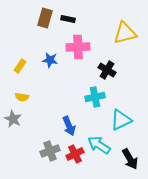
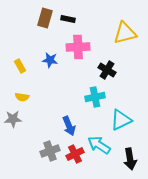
yellow rectangle: rotated 64 degrees counterclockwise
gray star: rotated 30 degrees counterclockwise
black arrow: rotated 20 degrees clockwise
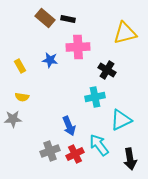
brown rectangle: rotated 66 degrees counterclockwise
cyan arrow: rotated 20 degrees clockwise
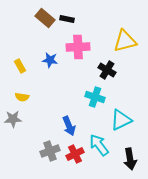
black rectangle: moved 1 px left
yellow triangle: moved 8 px down
cyan cross: rotated 30 degrees clockwise
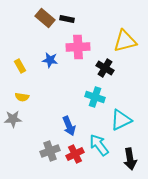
black cross: moved 2 px left, 2 px up
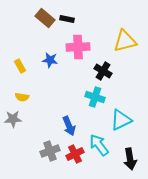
black cross: moved 2 px left, 3 px down
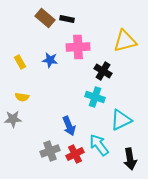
yellow rectangle: moved 4 px up
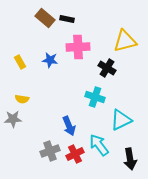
black cross: moved 4 px right, 3 px up
yellow semicircle: moved 2 px down
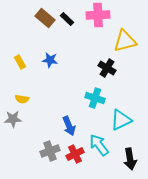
black rectangle: rotated 32 degrees clockwise
pink cross: moved 20 px right, 32 px up
cyan cross: moved 1 px down
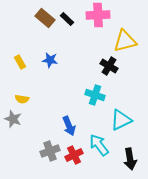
black cross: moved 2 px right, 2 px up
cyan cross: moved 3 px up
gray star: rotated 24 degrees clockwise
red cross: moved 1 px left, 1 px down
